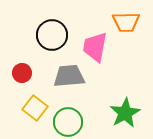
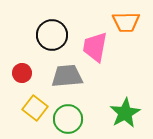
gray trapezoid: moved 2 px left
green circle: moved 3 px up
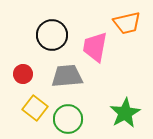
orange trapezoid: moved 1 px right, 1 px down; rotated 12 degrees counterclockwise
red circle: moved 1 px right, 1 px down
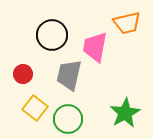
gray trapezoid: moved 2 px right, 1 px up; rotated 72 degrees counterclockwise
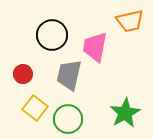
orange trapezoid: moved 3 px right, 2 px up
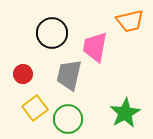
black circle: moved 2 px up
yellow square: rotated 15 degrees clockwise
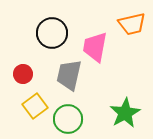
orange trapezoid: moved 2 px right, 3 px down
yellow square: moved 2 px up
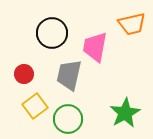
red circle: moved 1 px right
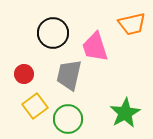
black circle: moved 1 px right
pink trapezoid: rotated 28 degrees counterclockwise
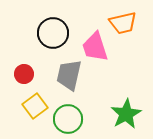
orange trapezoid: moved 9 px left, 1 px up
green star: moved 1 px right, 1 px down
